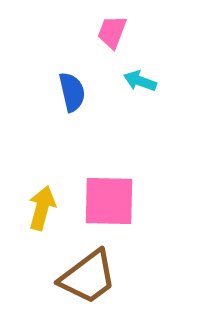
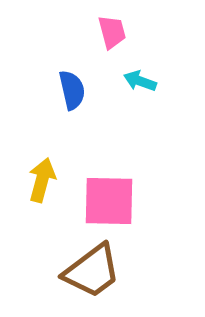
pink trapezoid: rotated 144 degrees clockwise
blue semicircle: moved 2 px up
yellow arrow: moved 28 px up
brown trapezoid: moved 4 px right, 6 px up
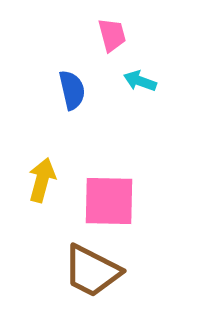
pink trapezoid: moved 3 px down
brown trapezoid: rotated 64 degrees clockwise
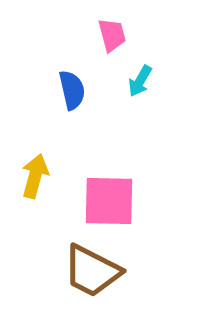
cyan arrow: rotated 80 degrees counterclockwise
yellow arrow: moved 7 px left, 4 px up
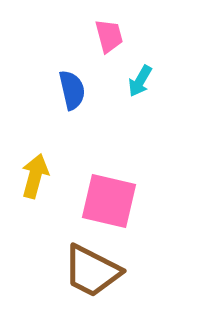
pink trapezoid: moved 3 px left, 1 px down
pink square: rotated 12 degrees clockwise
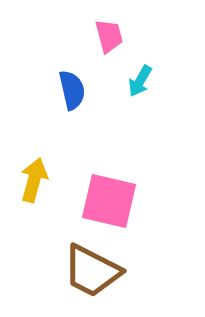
yellow arrow: moved 1 px left, 4 px down
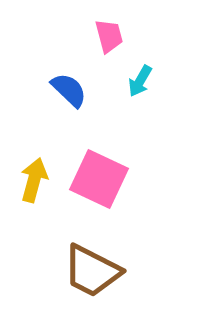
blue semicircle: moved 3 px left; rotated 33 degrees counterclockwise
pink square: moved 10 px left, 22 px up; rotated 12 degrees clockwise
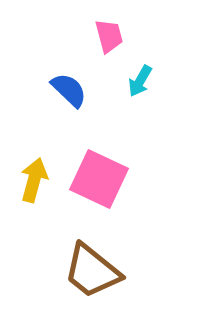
brown trapezoid: rotated 12 degrees clockwise
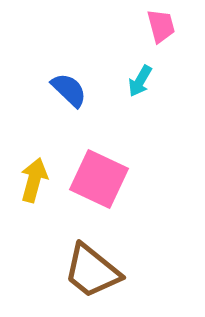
pink trapezoid: moved 52 px right, 10 px up
